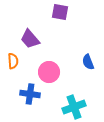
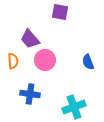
pink circle: moved 4 px left, 12 px up
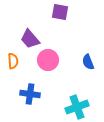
pink circle: moved 3 px right
cyan cross: moved 3 px right
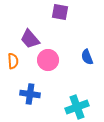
blue semicircle: moved 1 px left, 5 px up
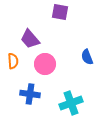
pink circle: moved 3 px left, 4 px down
cyan cross: moved 6 px left, 4 px up
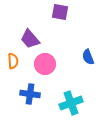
blue semicircle: moved 1 px right
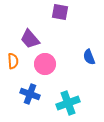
blue semicircle: moved 1 px right
blue cross: rotated 12 degrees clockwise
cyan cross: moved 3 px left
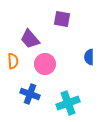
purple square: moved 2 px right, 7 px down
blue semicircle: rotated 21 degrees clockwise
